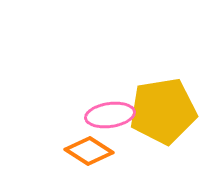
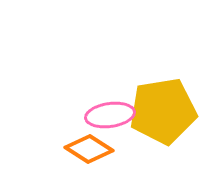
orange diamond: moved 2 px up
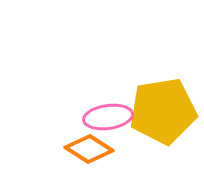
pink ellipse: moved 2 px left, 2 px down
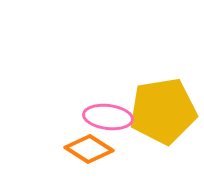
pink ellipse: rotated 15 degrees clockwise
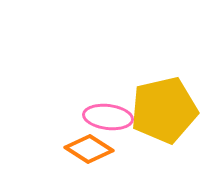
yellow pentagon: moved 1 px right, 1 px up; rotated 4 degrees counterclockwise
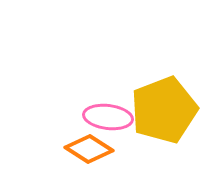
yellow pentagon: rotated 8 degrees counterclockwise
